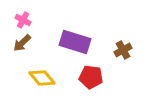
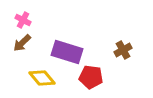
purple rectangle: moved 8 px left, 10 px down
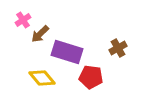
pink cross: rotated 28 degrees clockwise
brown arrow: moved 18 px right, 9 px up
brown cross: moved 5 px left, 2 px up
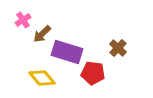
brown arrow: moved 2 px right
brown cross: rotated 18 degrees counterclockwise
red pentagon: moved 2 px right, 4 px up
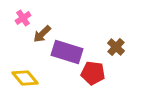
pink cross: moved 2 px up
brown cross: moved 2 px left, 1 px up
yellow diamond: moved 17 px left
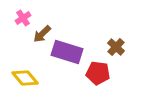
red pentagon: moved 5 px right
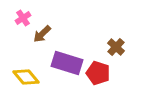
purple rectangle: moved 11 px down
red pentagon: rotated 10 degrees clockwise
yellow diamond: moved 1 px right, 1 px up
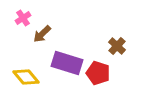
brown cross: moved 1 px right, 1 px up
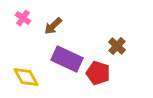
pink cross: rotated 21 degrees counterclockwise
brown arrow: moved 11 px right, 8 px up
purple rectangle: moved 4 px up; rotated 8 degrees clockwise
yellow diamond: rotated 12 degrees clockwise
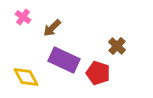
pink cross: moved 1 px up
brown arrow: moved 1 px left, 2 px down
purple rectangle: moved 3 px left, 1 px down
